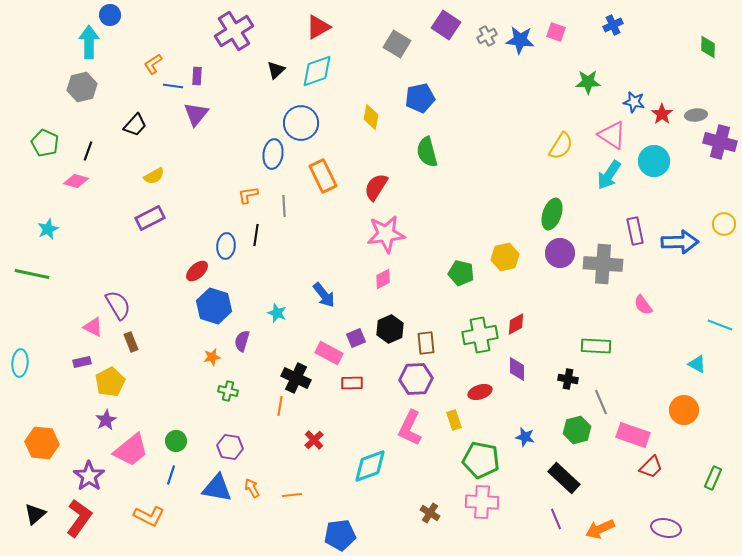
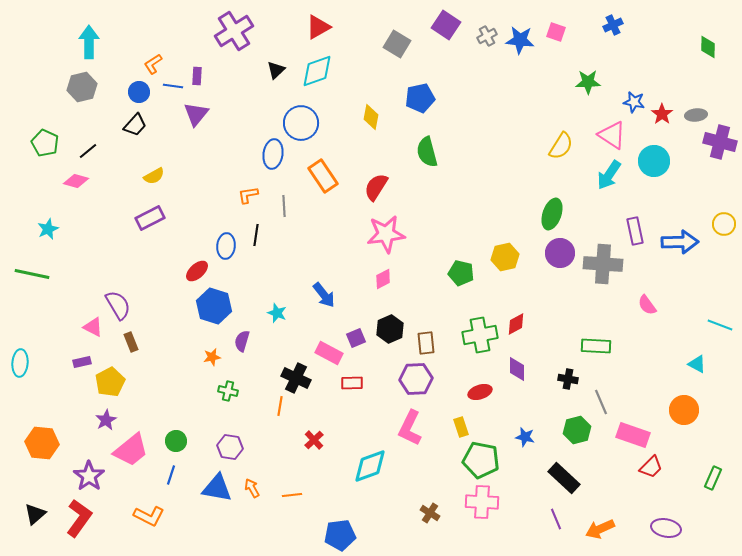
blue circle at (110, 15): moved 29 px right, 77 px down
black line at (88, 151): rotated 30 degrees clockwise
orange rectangle at (323, 176): rotated 8 degrees counterclockwise
pink semicircle at (643, 305): moved 4 px right
yellow rectangle at (454, 420): moved 7 px right, 7 px down
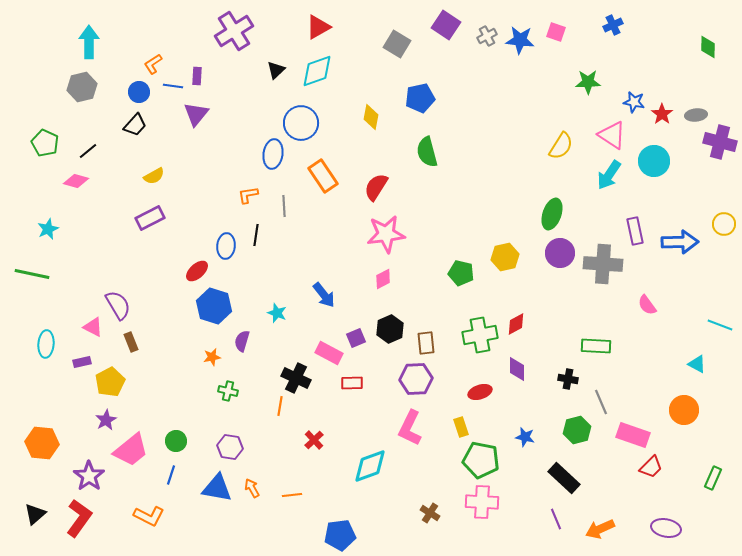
cyan ellipse at (20, 363): moved 26 px right, 19 px up
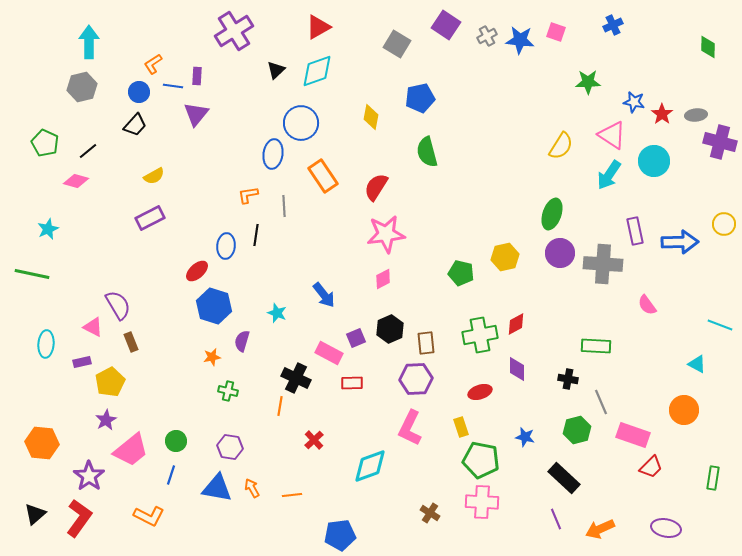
green rectangle at (713, 478): rotated 15 degrees counterclockwise
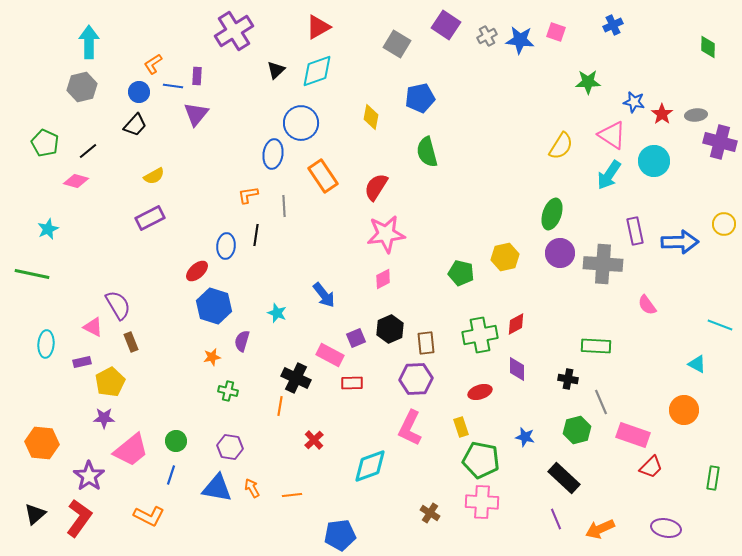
pink rectangle at (329, 353): moved 1 px right, 2 px down
purple star at (106, 420): moved 2 px left, 2 px up; rotated 30 degrees clockwise
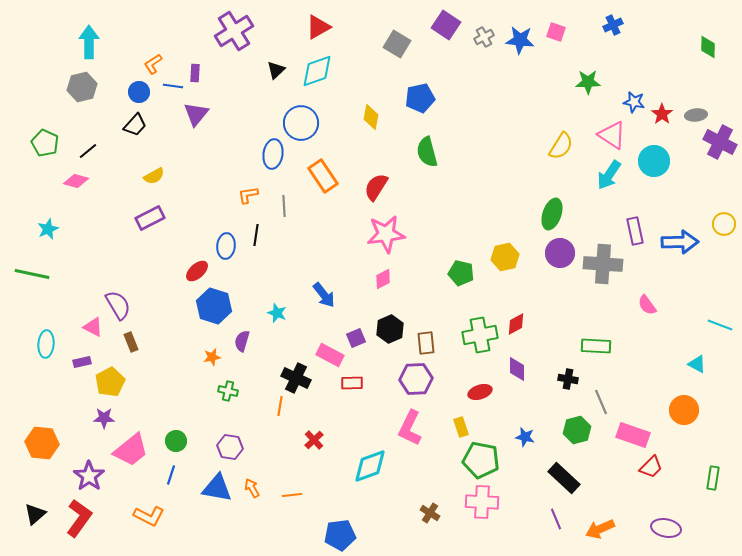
gray cross at (487, 36): moved 3 px left, 1 px down
purple rectangle at (197, 76): moved 2 px left, 3 px up
purple cross at (720, 142): rotated 12 degrees clockwise
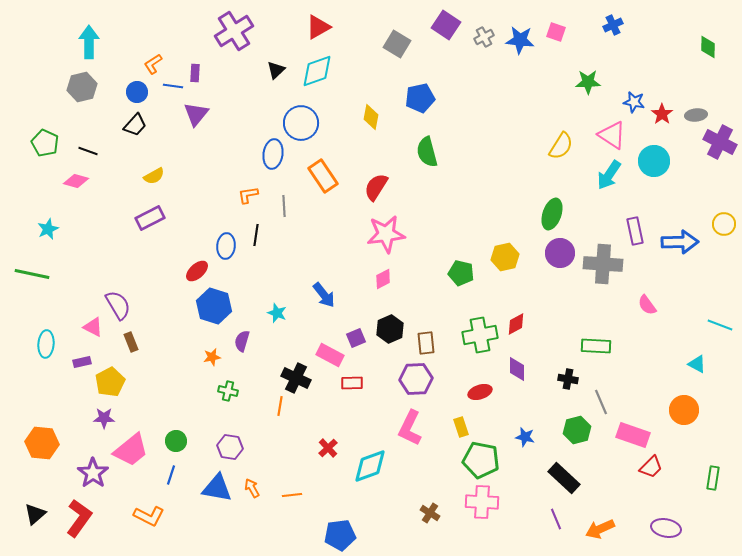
blue circle at (139, 92): moved 2 px left
black line at (88, 151): rotated 60 degrees clockwise
red cross at (314, 440): moved 14 px right, 8 px down
purple star at (89, 476): moved 4 px right, 3 px up
